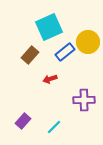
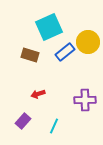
brown rectangle: rotated 66 degrees clockwise
red arrow: moved 12 px left, 15 px down
purple cross: moved 1 px right
cyan line: moved 1 px up; rotated 21 degrees counterclockwise
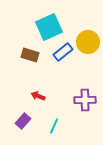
blue rectangle: moved 2 px left
red arrow: moved 2 px down; rotated 40 degrees clockwise
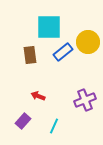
cyan square: rotated 24 degrees clockwise
brown rectangle: rotated 66 degrees clockwise
purple cross: rotated 20 degrees counterclockwise
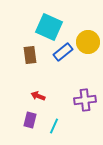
cyan square: rotated 24 degrees clockwise
purple cross: rotated 15 degrees clockwise
purple rectangle: moved 7 px right, 1 px up; rotated 28 degrees counterclockwise
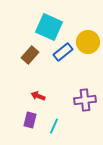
brown rectangle: rotated 48 degrees clockwise
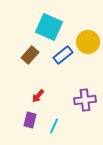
blue rectangle: moved 3 px down
red arrow: rotated 72 degrees counterclockwise
